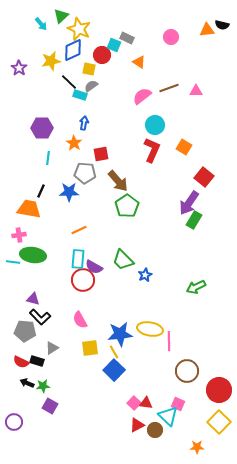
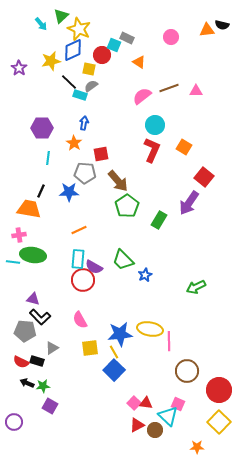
green rectangle at (194, 220): moved 35 px left
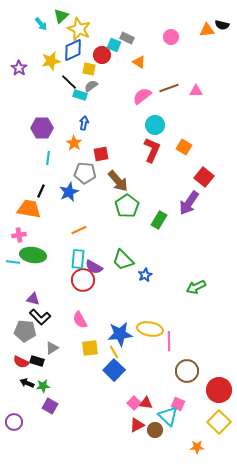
blue star at (69, 192): rotated 24 degrees counterclockwise
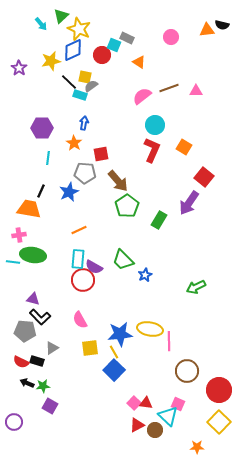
yellow square at (89, 69): moved 4 px left, 8 px down
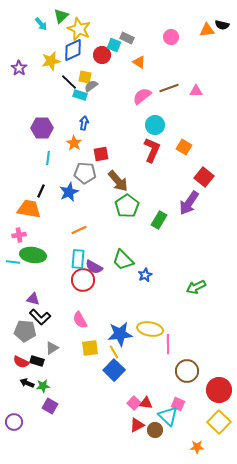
pink line at (169, 341): moved 1 px left, 3 px down
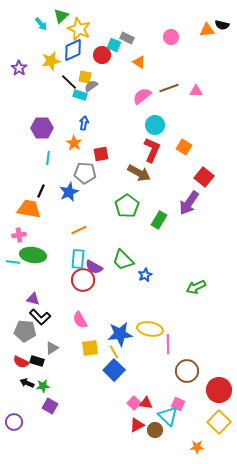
brown arrow at (118, 181): moved 21 px right, 8 px up; rotated 20 degrees counterclockwise
